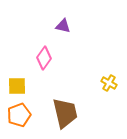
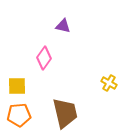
orange pentagon: rotated 15 degrees clockwise
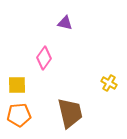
purple triangle: moved 2 px right, 3 px up
yellow square: moved 1 px up
brown trapezoid: moved 5 px right
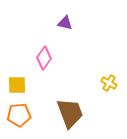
brown trapezoid: rotated 8 degrees counterclockwise
